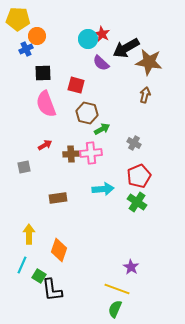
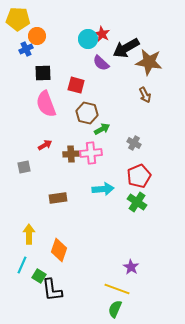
brown arrow: rotated 140 degrees clockwise
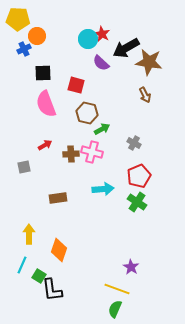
blue cross: moved 2 px left
pink cross: moved 1 px right, 1 px up; rotated 20 degrees clockwise
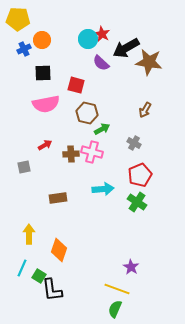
orange circle: moved 5 px right, 4 px down
brown arrow: moved 15 px down; rotated 56 degrees clockwise
pink semicircle: rotated 80 degrees counterclockwise
red pentagon: moved 1 px right, 1 px up
cyan line: moved 3 px down
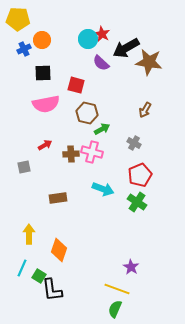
cyan arrow: rotated 25 degrees clockwise
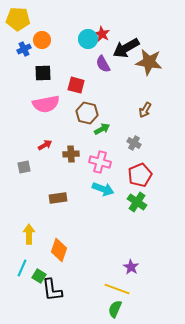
purple semicircle: moved 2 px right, 1 px down; rotated 18 degrees clockwise
pink cross: moved 8 px right, 10 px down
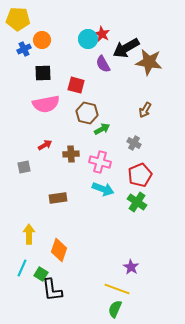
green square: moved 2 px right, 2 px up
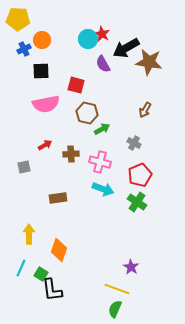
black square: moved 2 px left, 2 px up
cyan line: moved 1 px left
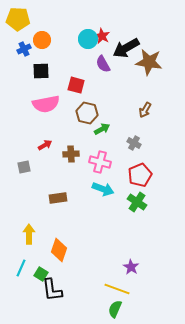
red star: moved 2 px down
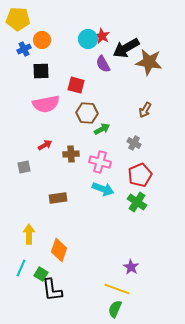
brown hexagon: rotated 10 degrees counterclockwise
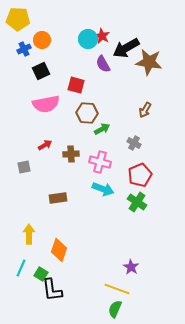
black square: rotated 24 degrees counterclockwise
